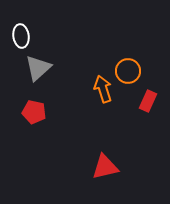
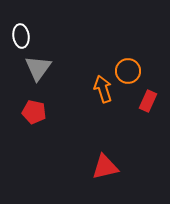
gray triangle: rotated 12 degrees counterclockwise
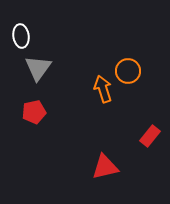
red rectangle: moved 2 px right, 35 px down; rotated 15 degrees clockwise
red pentagon: rotated 25 degrees counterclockwise
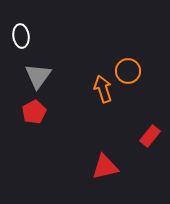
gray triangle: moved 8 px down
red pentagon: rotated 15 degrees counterclockwise
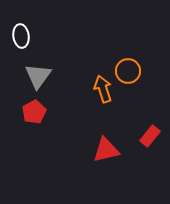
red triangle: moved 1 px right, 17 px up
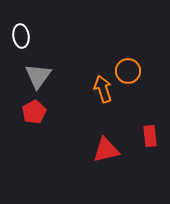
red rectangle: rotated 45 degrees counterclockwise
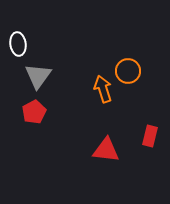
white ellipse: moved 3 px left, 8 px down
red rectangle: rotated 20 degrees clockwise
red triangle: rotated 20 degrees clockwise
